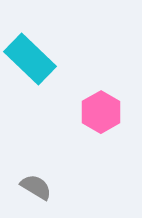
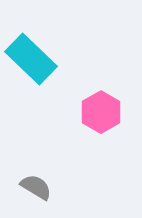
cyan rectangle: moved 1 px right
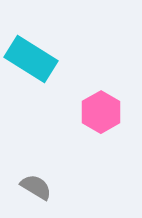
cyan rectangle: rotated 12 degrees counterclockwise
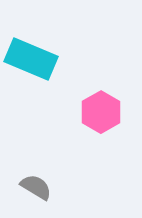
cyan rectangle: rotated 9 degrees counterclockwise
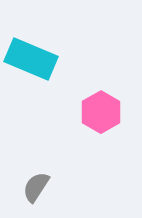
gray semicircle: rotated 88 degrees counterclockwise
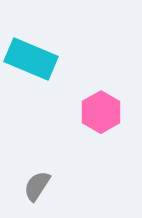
gray semicircle: moved 1 px right, 1 px up
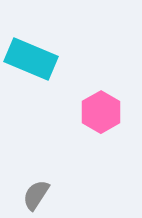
gray semicircle: moved 1 px left, 9 px down
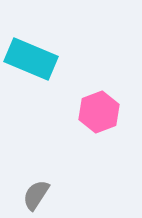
pink hexagon: moved 2 px left; rotated 9 degrees clockwise
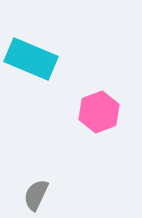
gray semicircle: rotated 8 degrees counterclockwise
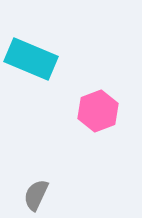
pink hexagon: moved 1 px left, 1 px up
